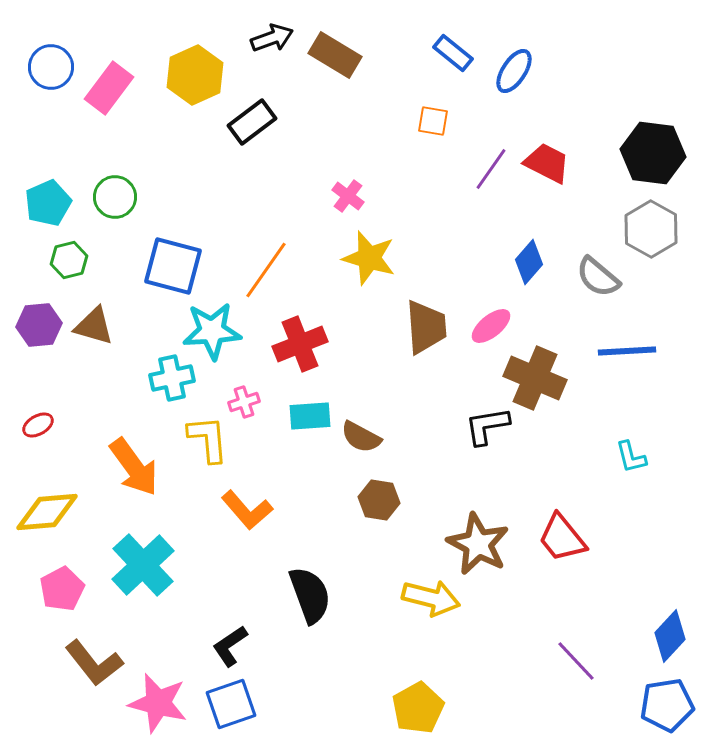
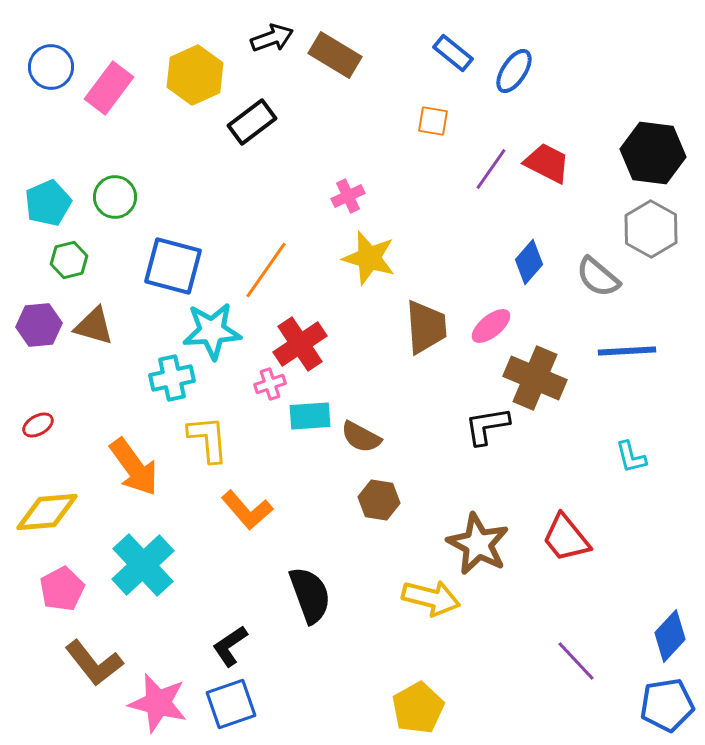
pink cross at (348, 196): rotated 28 degrees clockwise
red cross at (300, 344): rotated 12 degrees counterclockwise
pink cross at (244, 402): moved 26 px right, 18 px up
red trapezoid at (562, 538): moved 4 px right
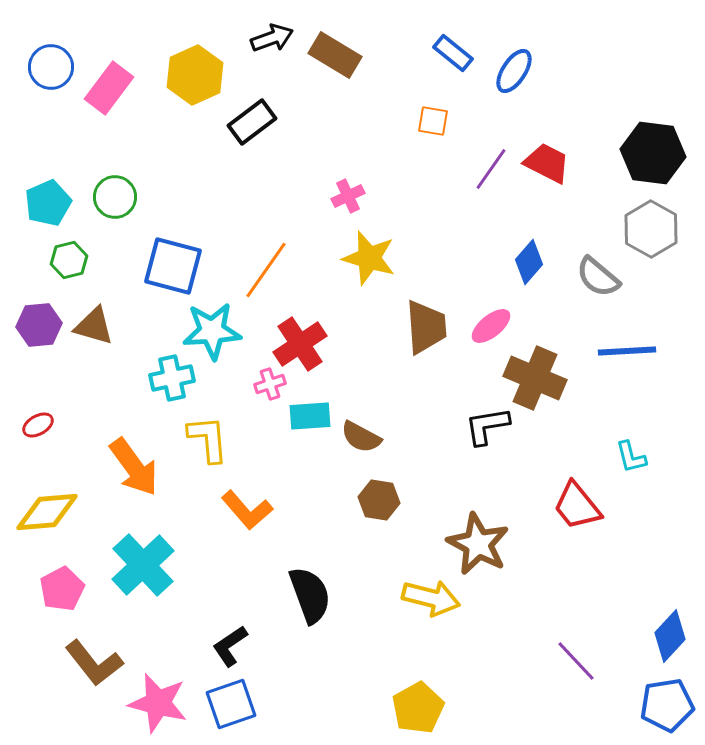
red trapezoid at (566, 538): moved 11 px right, 32 px up
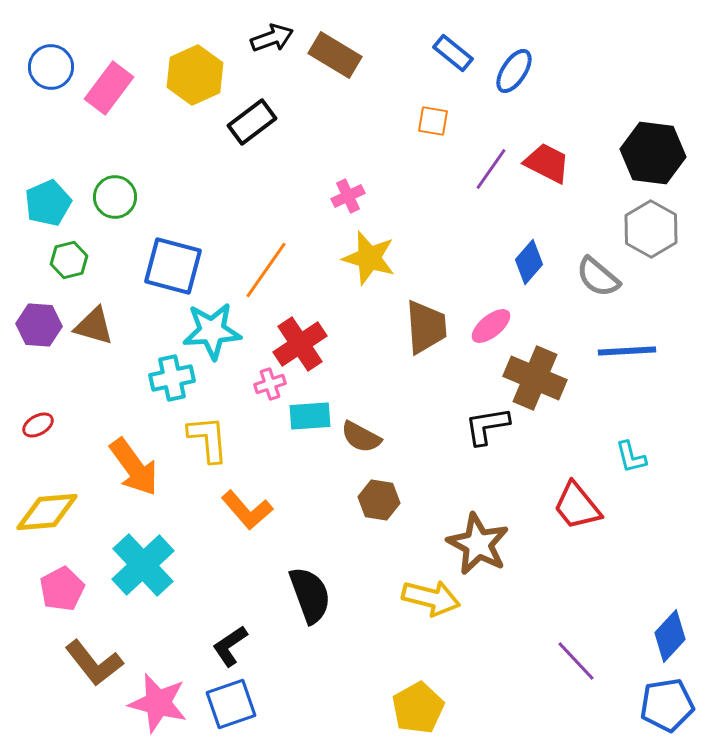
purple hexagon at (39, 325): rotated 9 degrees clockwise
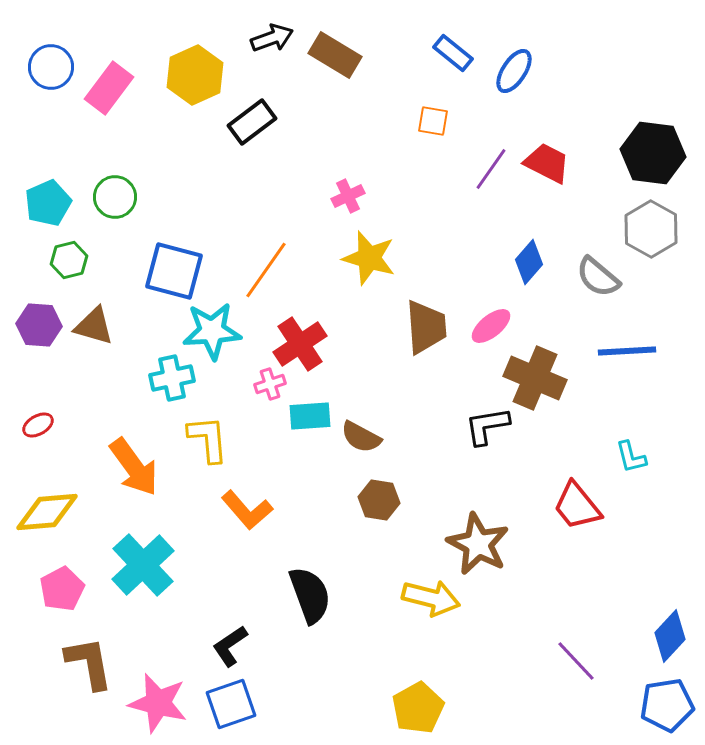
blue square at (173, 266): moved 1 px right, 5 px down
brown L-shape at (94, 663): moved 5 px left; rotated 152 degrees counterclockwise
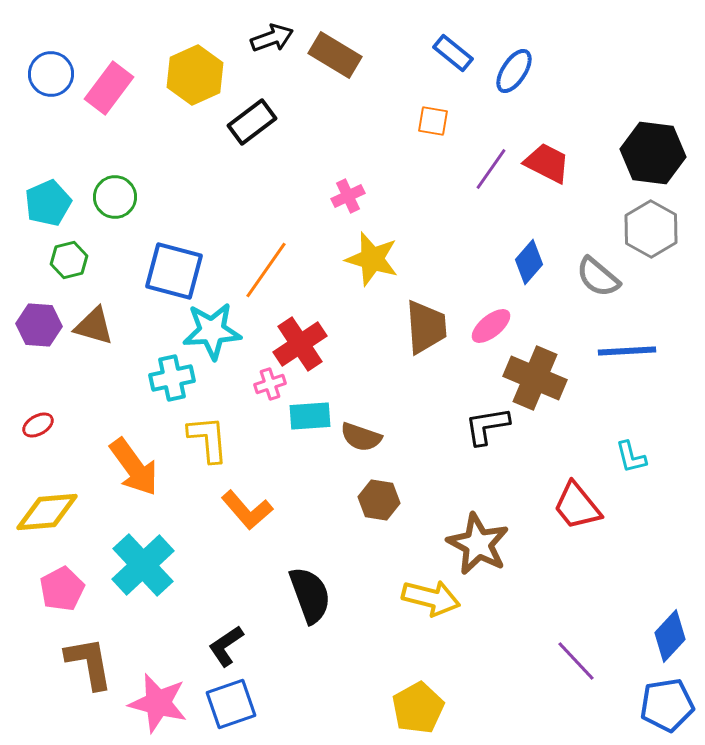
blue circle at (51, 67): moved 7 px down
yellow star at (369, 258): moved 3 px right, 1 px down
brown semicircle at (361, 437): rotated 9 degrees counterclockwise
black L-shape at (230, 646): moved 4 px left
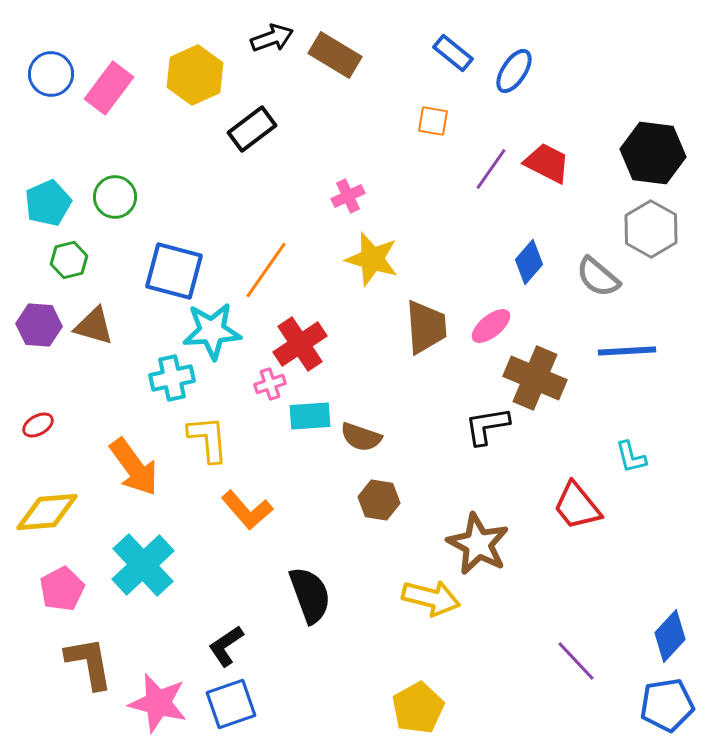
black rectangle at (252, 122): moved 7 px down
